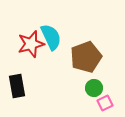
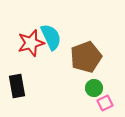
red star: moved 1 px up
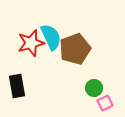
brown pentagon: moved 11 px left, 8 px up
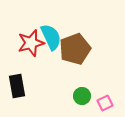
green circle: moved 12 px left, 8 px down
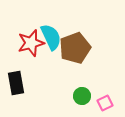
brown pentagon: moved 1 px up
black rectangle: moved 1 px left, 3 px up
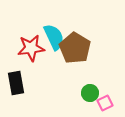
cyan semicircle: moved 3 px right
red star: moved 5 px down; rotated 8 degrees clockwise
brown pentagon: rotated 20 degrees counterclockwise
green circle: moved 8 px right, 3 px up
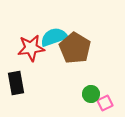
cyan semicircle: rotated 84 degrees counterclockwise
green circle: moved 1 px right, 1 px down
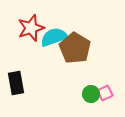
red star: moved 20 px up; rotated 12 degrees counterclockwise
pink square: moved 10 px up
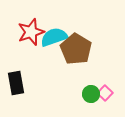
red star: moved 4 px down
brown pentagon: moved 1 px right, 1 px down
pink square: rotated 21 degrees counterclockwise
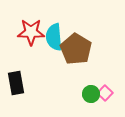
red star: rotated 20 degrees clockwise
cyan semicircle: rotated 76 degrees counterclockwise
